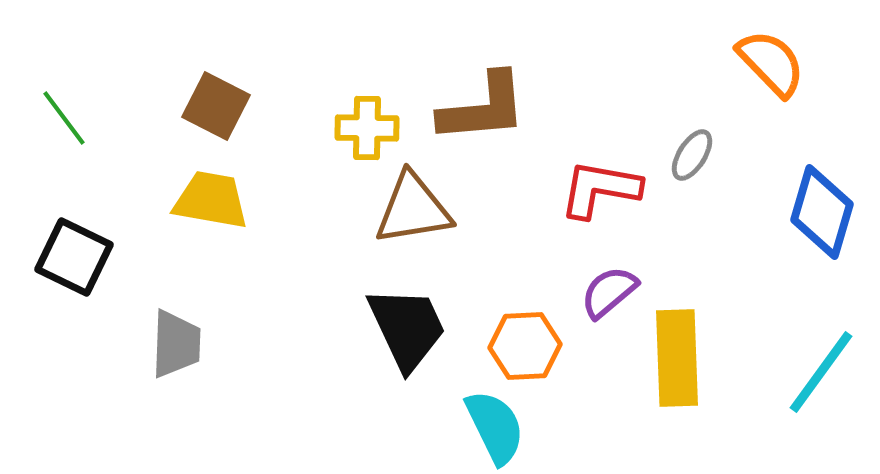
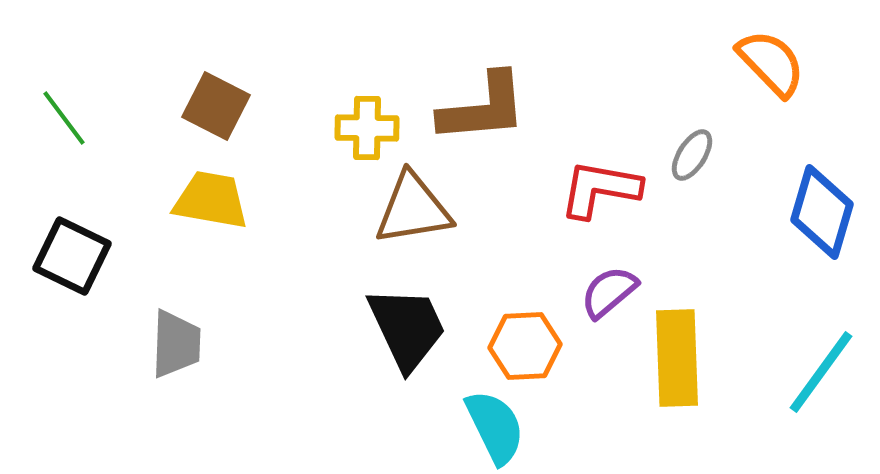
black square: moved 2 px left, 1 px up
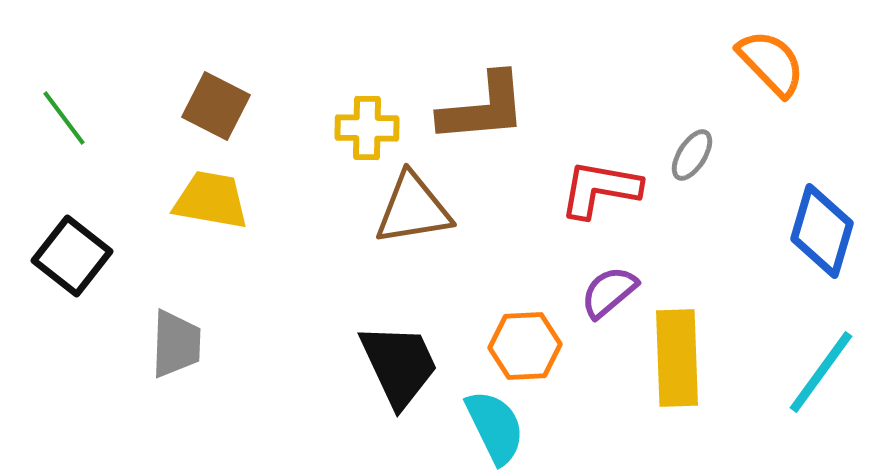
blue diamond: moved 19 px down
black square: rotated 12 degrees clockwise
black trapezoid: moved 8 px left, 37 px down
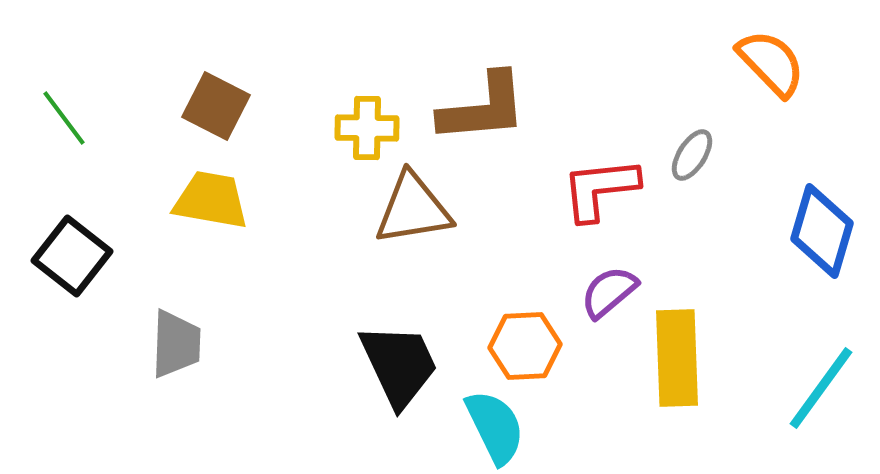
red L-shape: rotated 16 degrees counterclockwise
cyan line: moved 16 px down
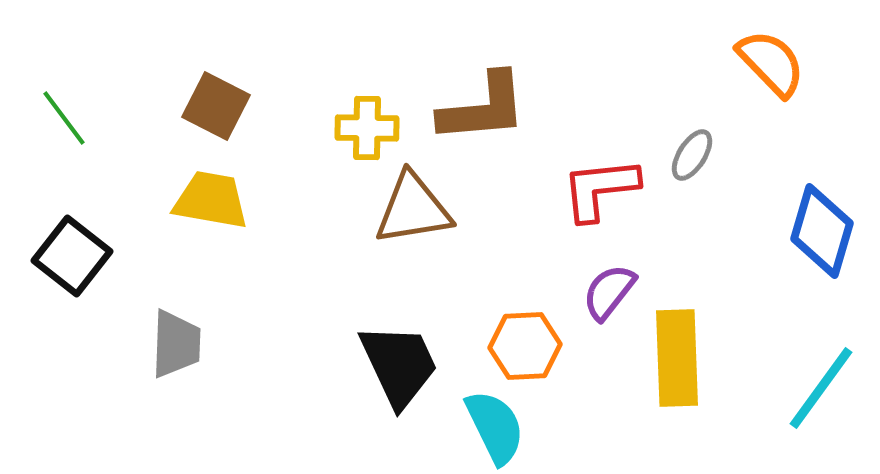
purple semicircle: rotated 12 degrees counterclockwise
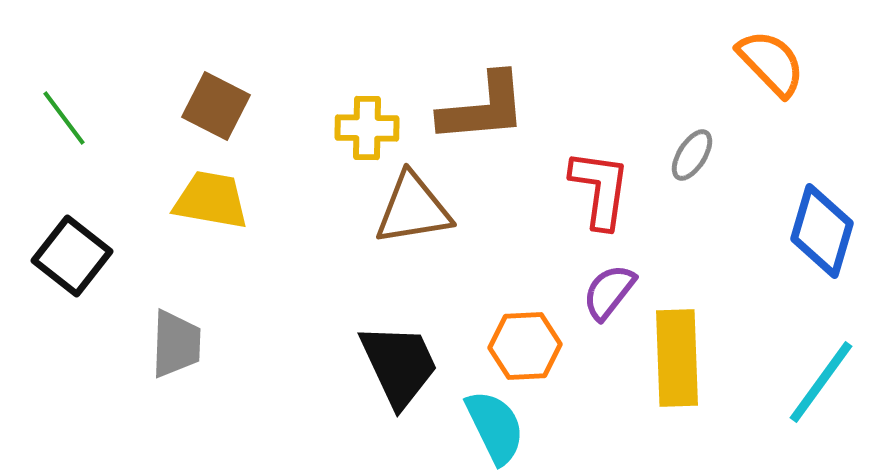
red L-shape: rotated 104 degrees clockwise
cyan line: moved 6 px up
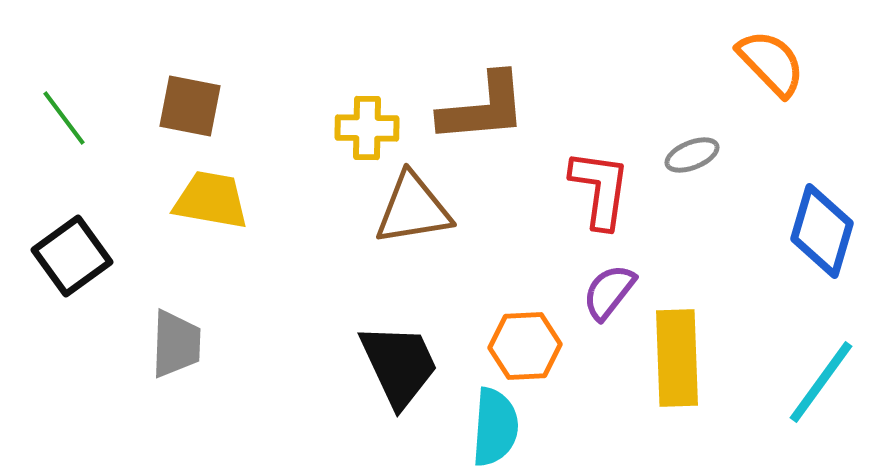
brown square: moved 26 px left; rotated 16 degrees counterclockwise
gray ellipse: rotated 36 degrees clockwise
black square: rotated 16 degrees clockwise
cyan semicircle: rotated 30 degrees clockwise
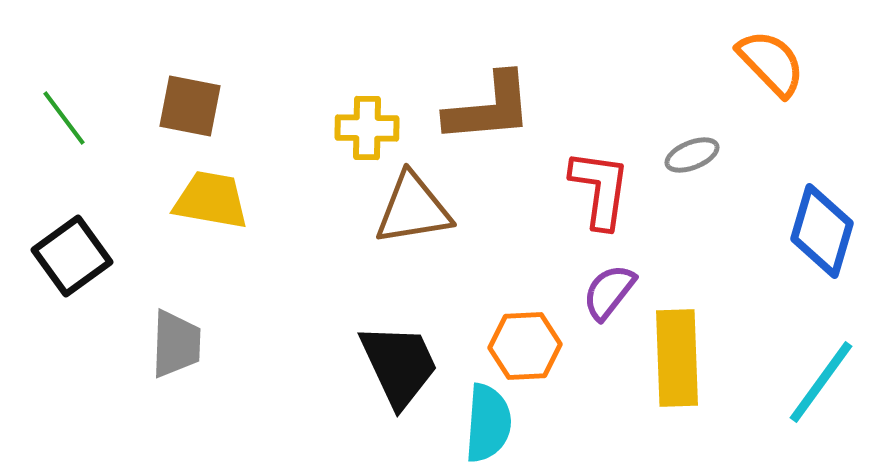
brown L-shape: moved 6 px right
cyan semicircle: moved 7 px left, 4 px up
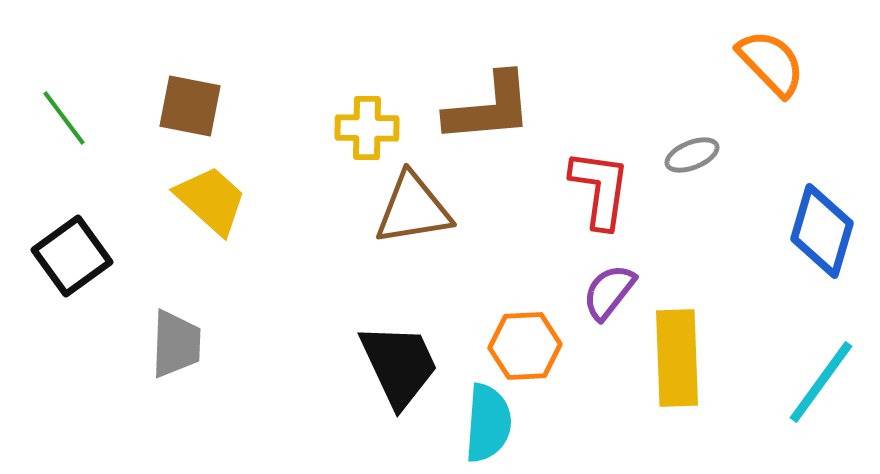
yellow trapezoid: rotated 32 degrees clockwise
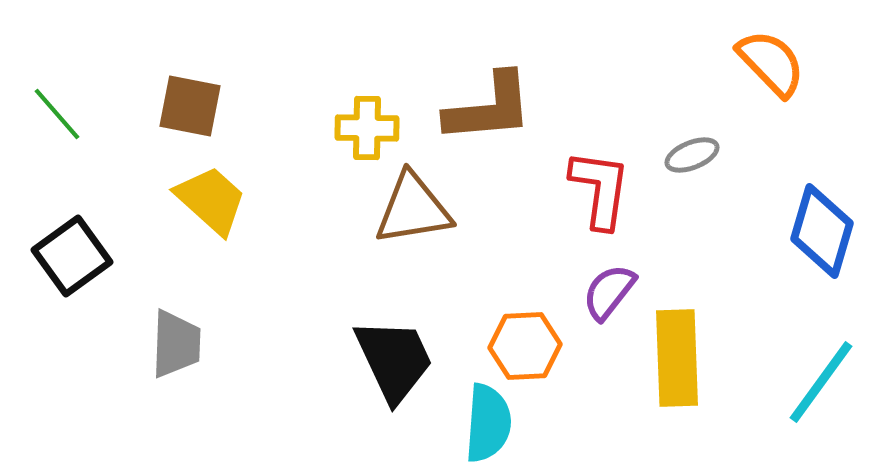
green line: moved 7 px left, 4 px up; rotated 4 degrees counterclockwise
black trapezoid: moved 5 px left, 5 px up
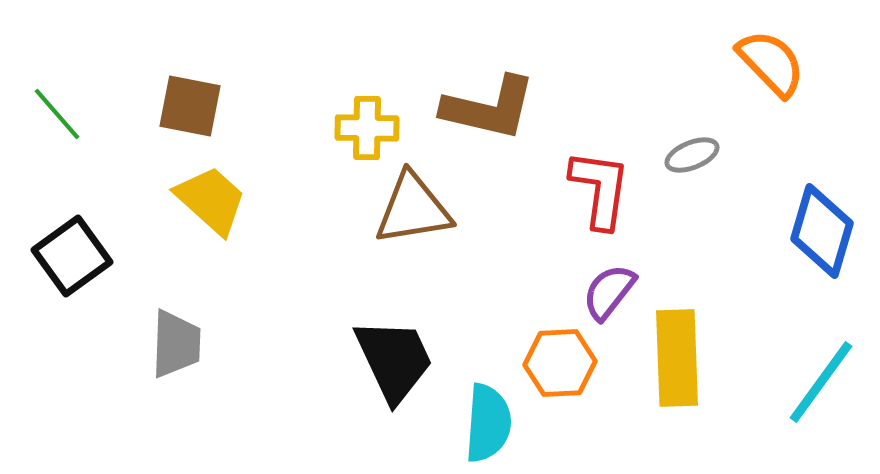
brown L-shape: rotated 18 degrees clockwise
orange hexagon: moved 35 px right, 17 px down
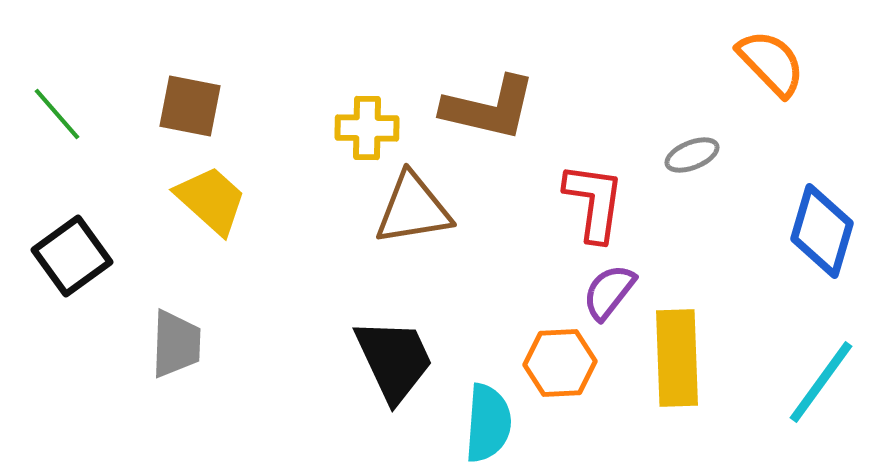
red L-shape: moved 6 px left, 13 px down
